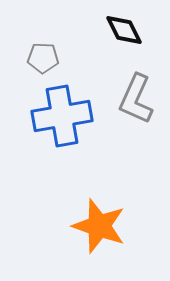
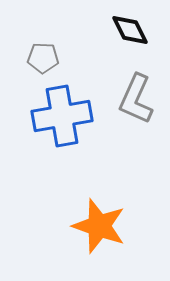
black diamond: moved 6 px right
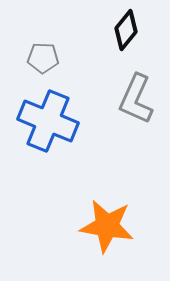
black diamond: moved 4 px left; rotated 66 degrees clockwise
blue cross: moved 14 px left, 5 px down; rotated 32 degrees clockwise
orange star: moved 8 px right; rotated 10 degrees counterclockwise
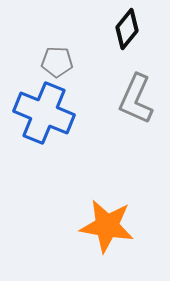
black diamond: moved 1 px right, 1 px up
gray pentagon: moved 14 px right, 4 px down
blue cross: moved 4 px left, 8 px up
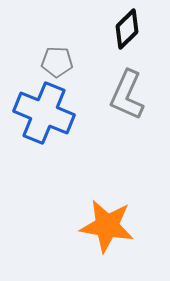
black diamond: rotated 6 degrees clockwise
gray L-shape: moved 9 px left, 4 px up
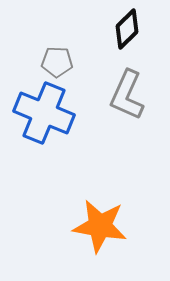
orange star: moved 7 px left
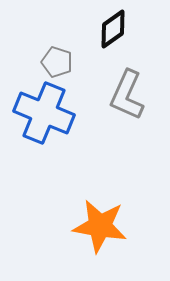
black diamond: moved 14 px left; rotated 9 degrees clockwise
gray pentagon: rotated 16 degrees clockwise
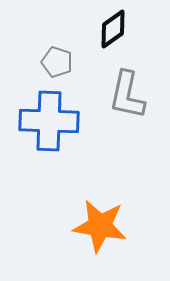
gray L-shape: rotated 12 degrees counterclockwise
blue cross: moved 5 px right, 8 px down; rotated 20 degrees counterclockwise
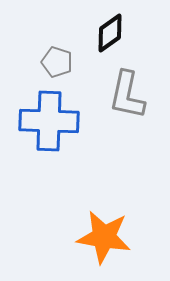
black diamond: moved 3 px left, 4 px down
orange star: moved 4 px right, 11 px down
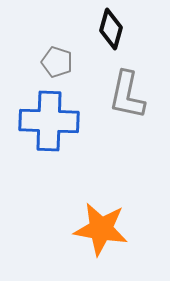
black diamond: moved 1 px right, 4 px up; rotated 39 degrees counterclockwise
orange star: moved 3 px left, 8 px up
